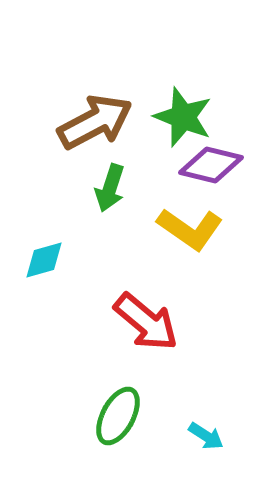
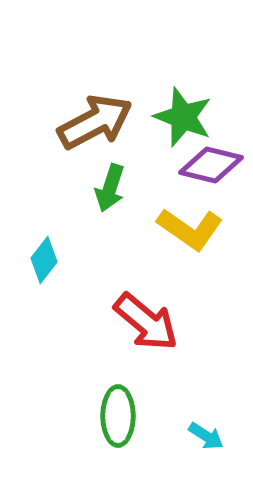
cyan diamond: rotated 36 degrees counterclockwise
green ellipse: rotated 28 degrees counterclockwise
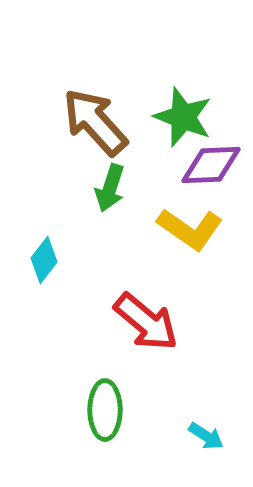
brown arrow: rotated 104 degrees counterclockwise
purple diamond: rotated 16 degrees counterclockwise
green ellipse: moved 13 px left, 6 px up
